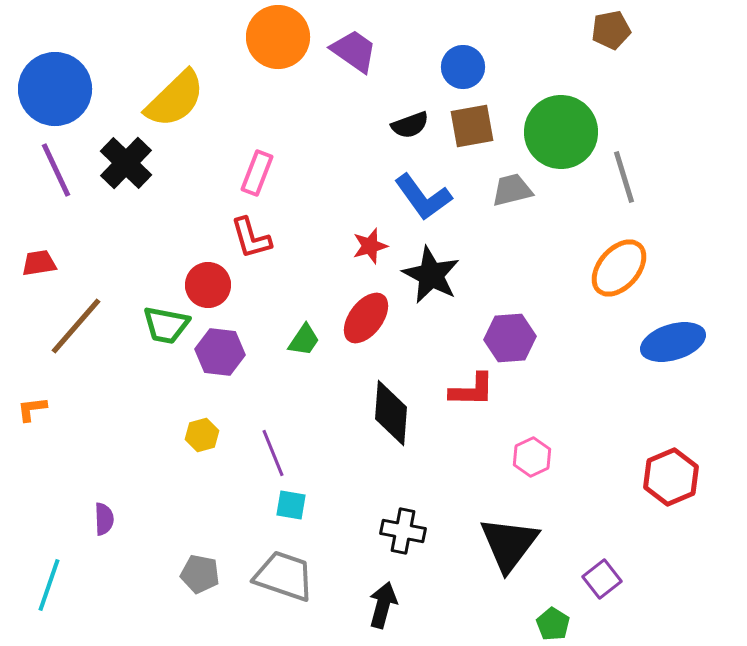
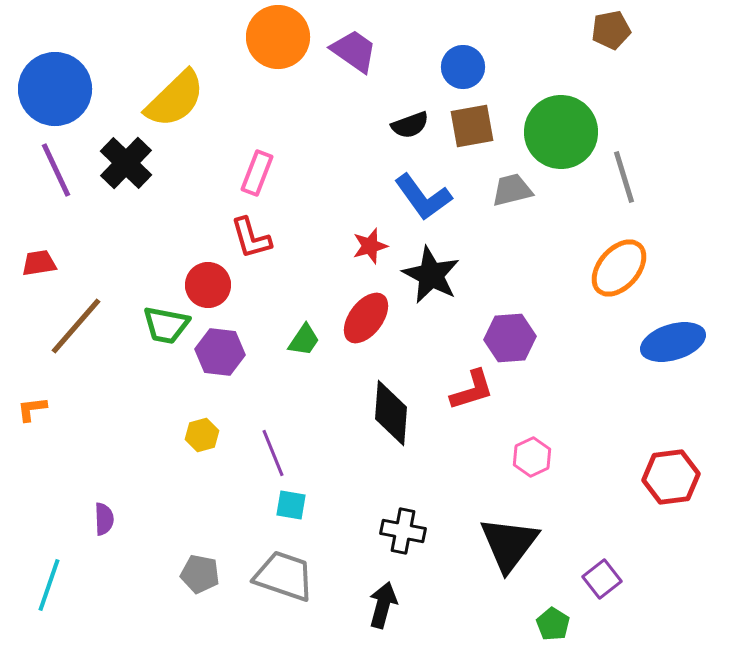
red L-shape at (472, 390): rotated 18 degrees counterclockwise
red hexagon at (671, 477): rotated 16 degrees clockwise
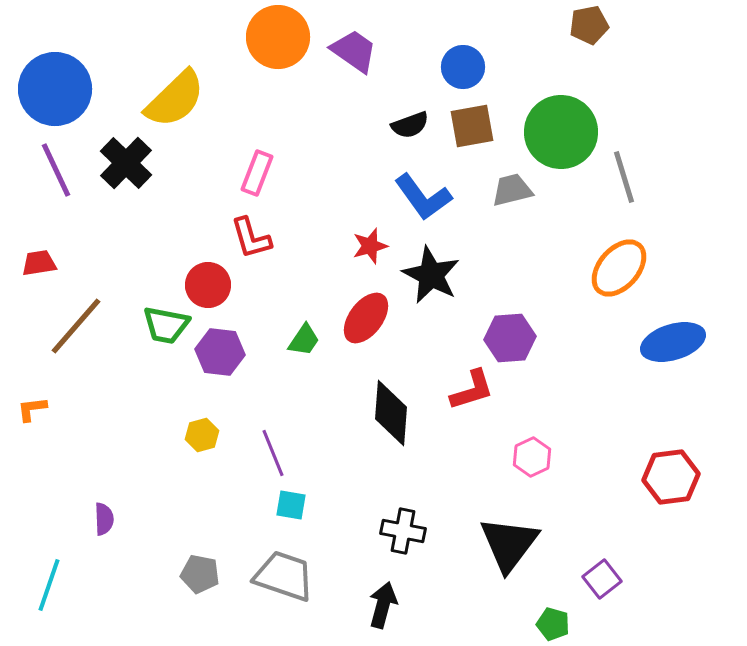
brown pentagon at (611, 30): moved 22 px left, 5 px up
green pentagon at (553, 624): rotated 16 degrees counterclockwise
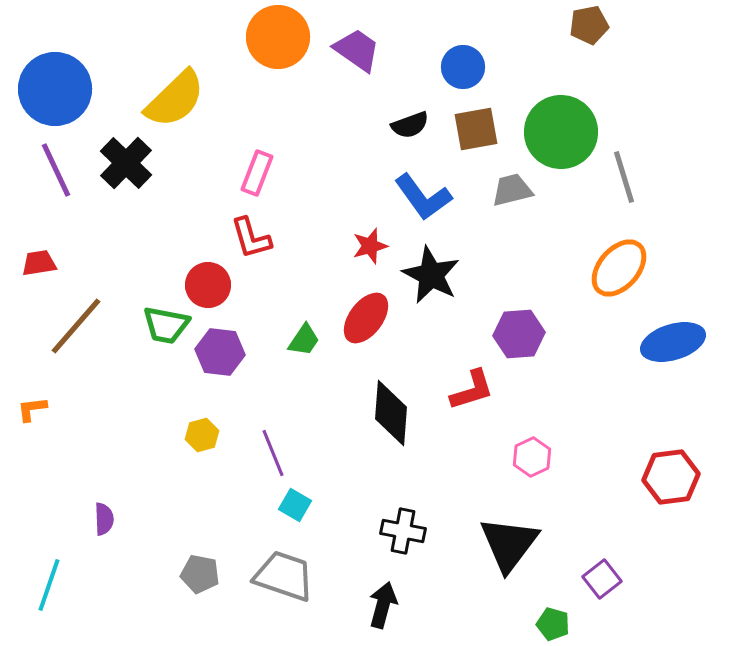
purple trapezoid at (354, 51): moved 3 px right, 1 px up
brown square at (472, 126): moved 4 px right, 3 px down
purple hexagon at (510, 338): moved 9 px right, 4 px up
cyan square at (291, 505): moved 4 px right; rotated 20 degrees clockwise
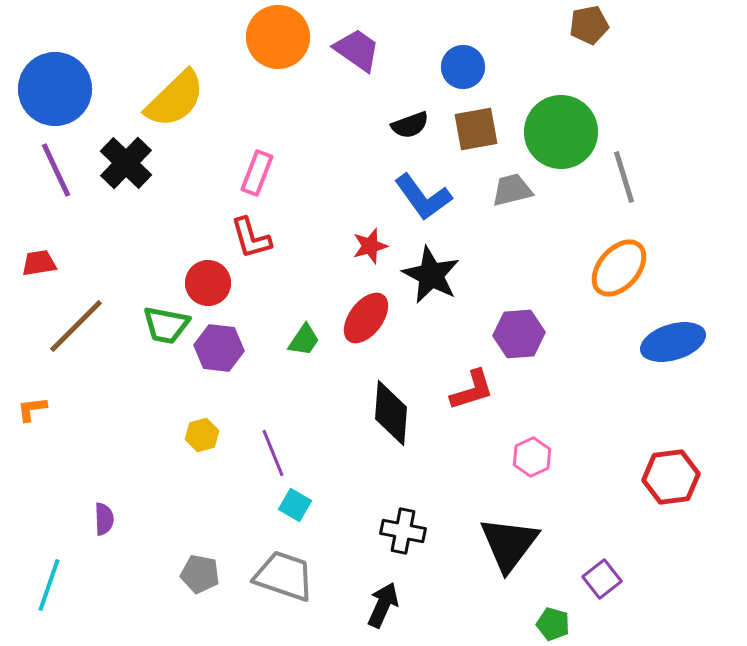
red circle at (208, 285): moved 2 px up
brown line at (76, 326): rotated 4 degrees clockwise
purple hexagon at (220, 352): moved 1 px left, 4 px up
black arrow at (383, 605): rotated 9 degrees clockwise
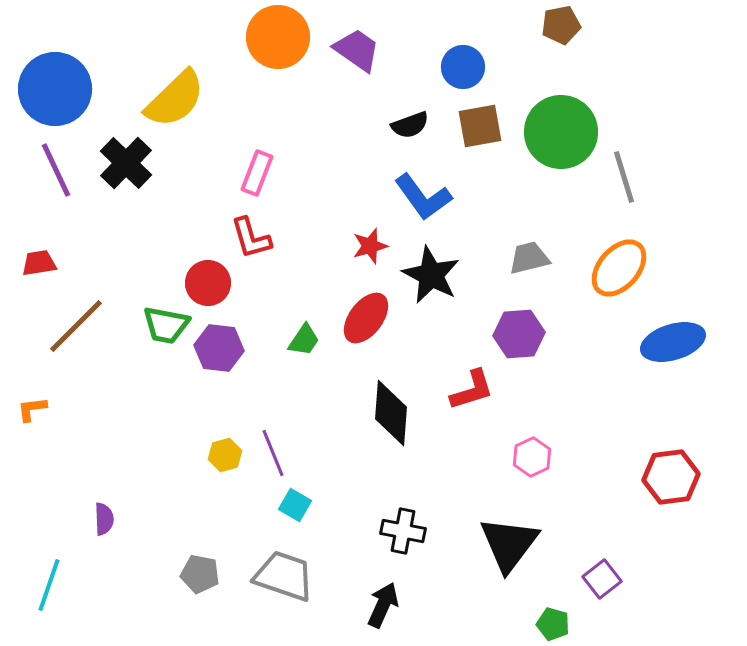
brown pentagon at (589, 25): moved 28 px left
brown square at (476, 129): moved 4 px right, 3 px up
gray trapezoid at (512, 190): moved 17 px right, 68 px down
yellow hexagon at (202, 435): moved 23 px right, 20 px down
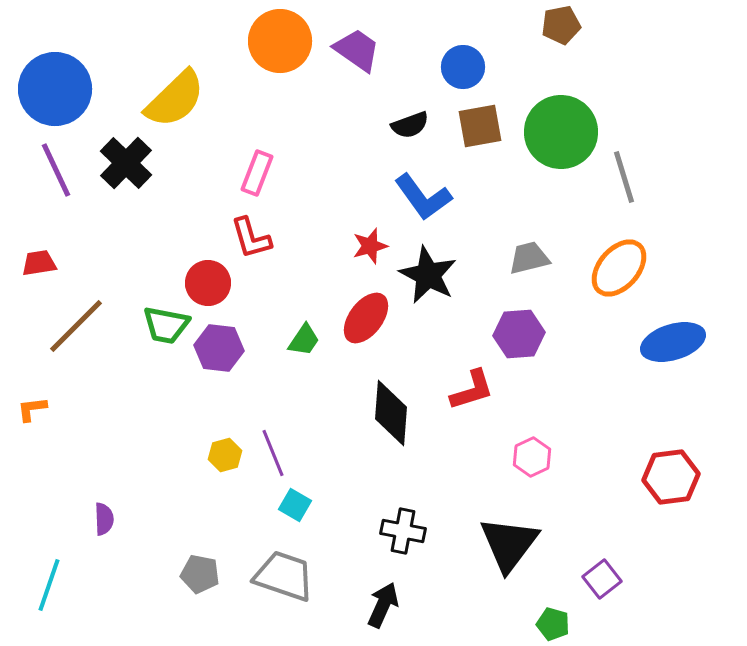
orange circle at (278, 37): moved 2 px right, 4 px down
black star at (431, 275): moved 3 px left
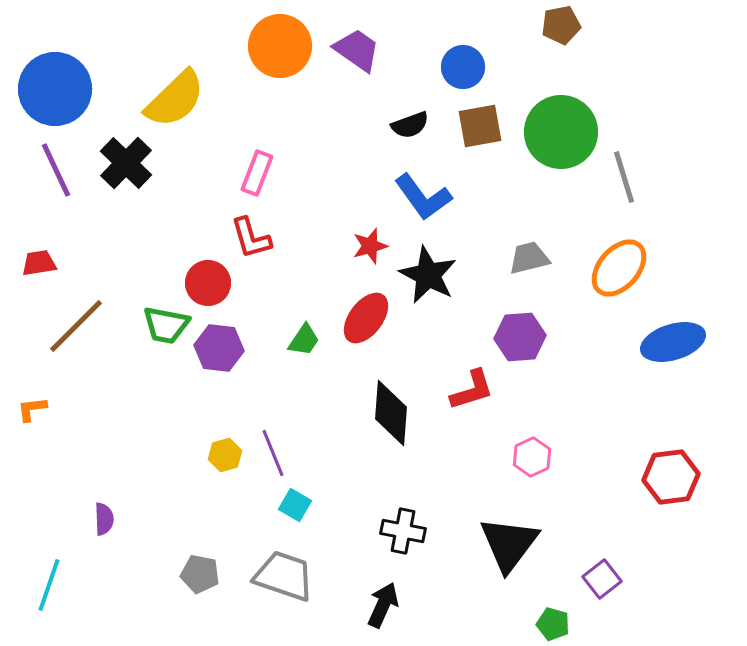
orange circle at (280, 41): moved 5 px down
purple hexagon at (519, 334): moved 1 px right, 3 px down
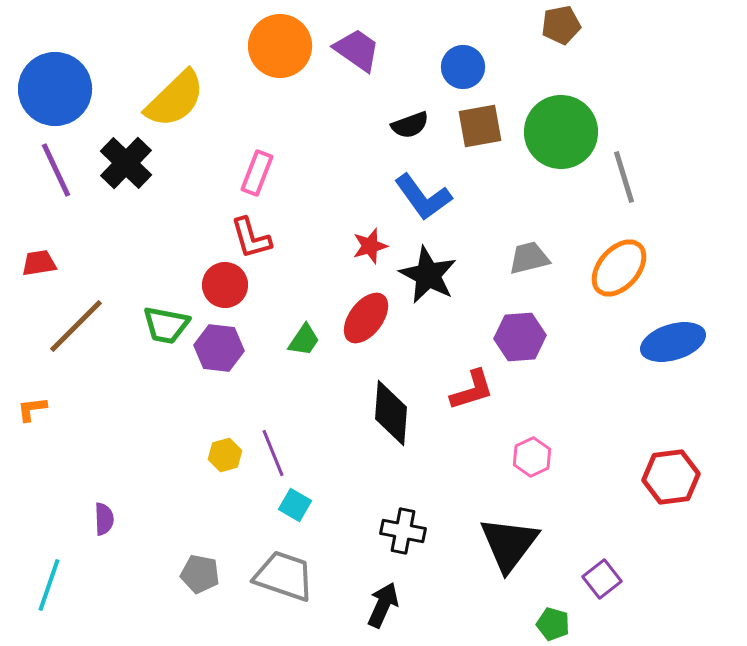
red circle at (208, 283): moved 17 px right, 2 px down
